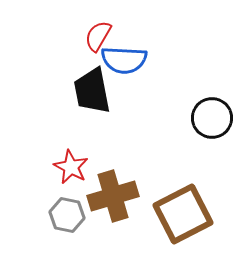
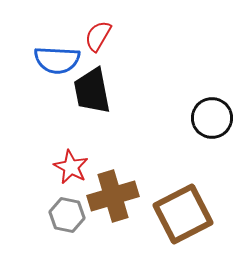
blue semicircle: moved 67 px left
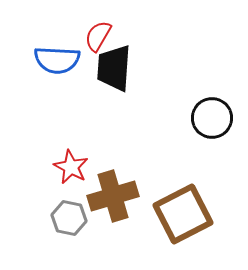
black trapezoid: moved 22 px right, 23 px up; rotated 15 degrees clockwise
gray hexagon: moved 2 px right, 3 px down
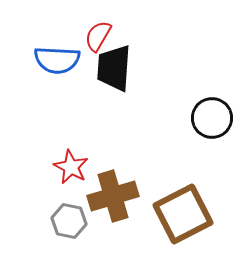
gray hexagon: moved 3 px down
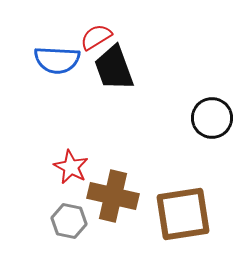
red semicircle: moved 2 px left, 1 px down; rotated 28 degrees clockwise
black trapezoid: rotated 24 degrees counterclockwise
brown cross: rotated 30 degrees clockwise
brown square: rotated 18 degrees clockwise
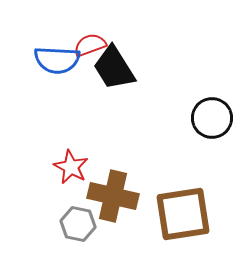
red semicircle: moved 6 px left, 8 px down; rotated 12 degrees clockwise
black trapezoid: rotated 12 degrees counterclockwise
gray hexagon: moved 9 px right, 3 px down
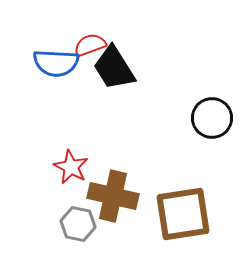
blue semicircle: moved 1 px left, 3 px down
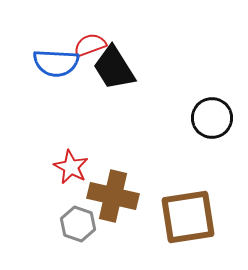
brown square: moved 5 px right, 3 px down
gray hexagon: rotated 8 degrees clockwise
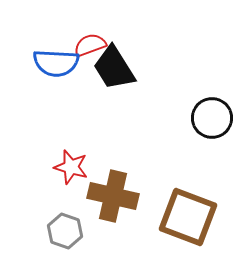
red star: rotated 12 degrees counterclockwise
brown square: rotated 30 degrees clockwise
gray hexagon: moved 13 px left, 7 px down
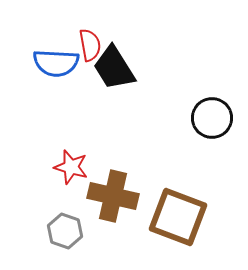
red semicircle: rotated 100 degrees clockwise
brown square: moved 10 px left
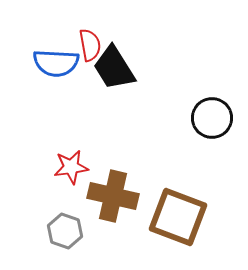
red star: rotated 24 degrees counterclockwise
